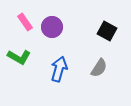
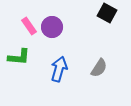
pink rectangle: moved 4 px right, 4 px down
black square: moved 18 px up
green L-shape: rotated 25 degrees counterclockwise
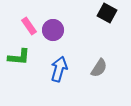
purple circle: moved 1 px right, 3 px down
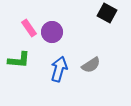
pink rectangle: moved 2 px down
purple circle: moved 1 px left, 2 px down
green L-shape: moved 3 px down
gray semicircle: moved 8 px left, 3 px up; rotated 24 degrees clockwise
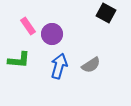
black square: moved 1 px left
pink rectangle: moved 1 px left, 2 px up
purple circle: moved 2 px down
blue arrow: moved 3 px up
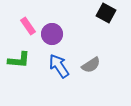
blue arrow: rotated 50 degrees counterclockwise
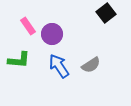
black square: rotated 24 degrees clockwise
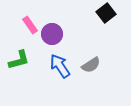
pink rectangle: moved 2 px right, 1 px up
green L-shape: rotated 20 degrees counterclockwise
blue arrow: moved 1 px right
